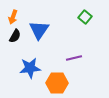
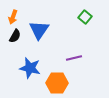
blue star: rotated 20 degrees clockwise
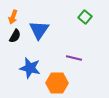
purple line: rotated 28 degrees clockwise
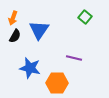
orange arrow: moved 1 px down
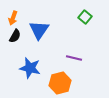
orange hexagon: moved 3 px right; rotated 15 degrees counterclockwise
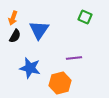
green square: rotated 16 degrees counterclockwise
purple line: rotated 21 degrees counterclockwise
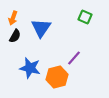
blue triangle: moved 2 px right, 2 px up
purple line: rotated 42 degrees counterclockwise
orange hexagon: moved 3 px left, 6 px up
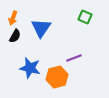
purple line: rotated 28 degrees clockwise
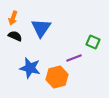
green square: moved 8 px right, 25 px down
black semicircle: rotated 96 degrees counterclockwise
